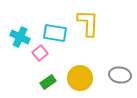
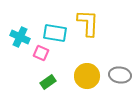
pink square: moved 1 px right; rotated 28 degrees counterclockwise
yellow circle: moved 7 px right, 2 px up
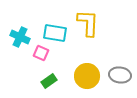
green rectangle: moved 1 px right, 1 px up
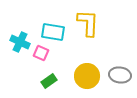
cyan rectangle: moved 2 px left, 1 px up
cyan cross: moved 5 px down
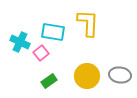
pink square: rotated 28 degrees clockwise
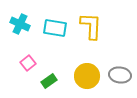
yellow L-shape: moved 3 px right, 3 px down
cyan rectangle: moved 2 px right, 4 px up
cyan cross: moved 18 px up
pink square: moved 13 px left, 10 px down
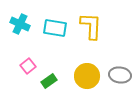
pink square: moved 3 px down
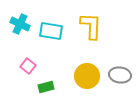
cyan rectangle: moved 4 px left, 3 px down
pink square: rotated 14 degrees counterclockwise
green rectangle: moved 3 px left, 6 px down; rotated 21 degrees clockwise
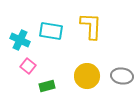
cyan cross: moved 16 px down
gray ellipse: moved 2 px right, 1 px down
green rectangle: moved 1 px right, 1 px up
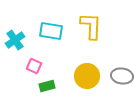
cyan cross: moved 5 px left; rotated 30 degrees clockwise
pink square: moved 6 px right; rotated 14 degrees counterclockwise
